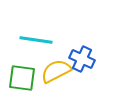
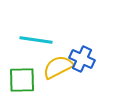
yellow semicircle: moved 2 px right, 4 px up
green square: moved 2 px down; rotated 8 degrees counterclockwise
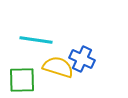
yellow semicircle: rotated 44 degrees clockwise
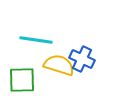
yellow semicircle: moved 1 px right, 2 px up
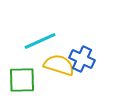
cyan line: moved 4 px right, 1 px down; rotated 32 degrees counterclockwise
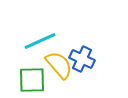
yellow semicircle: rotated 32 degrees clockwise
green square: moved 10 px right
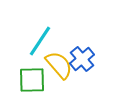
cyan line: rotated 32 degrees counterclockwise
blue cross: rotated 25 degrees clockwise
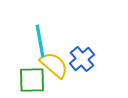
cyan line: rotated 44 degrees counterclockwise
yellow semicircle: moved 5 px left; rotated 8 degrees counterclockwise
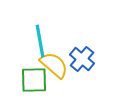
blue cross: rotated 10 degrees counterclockwise
green square: moved 2 px right
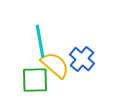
yellow semicircle: moved 1 px right
green square: moved 1 px right
